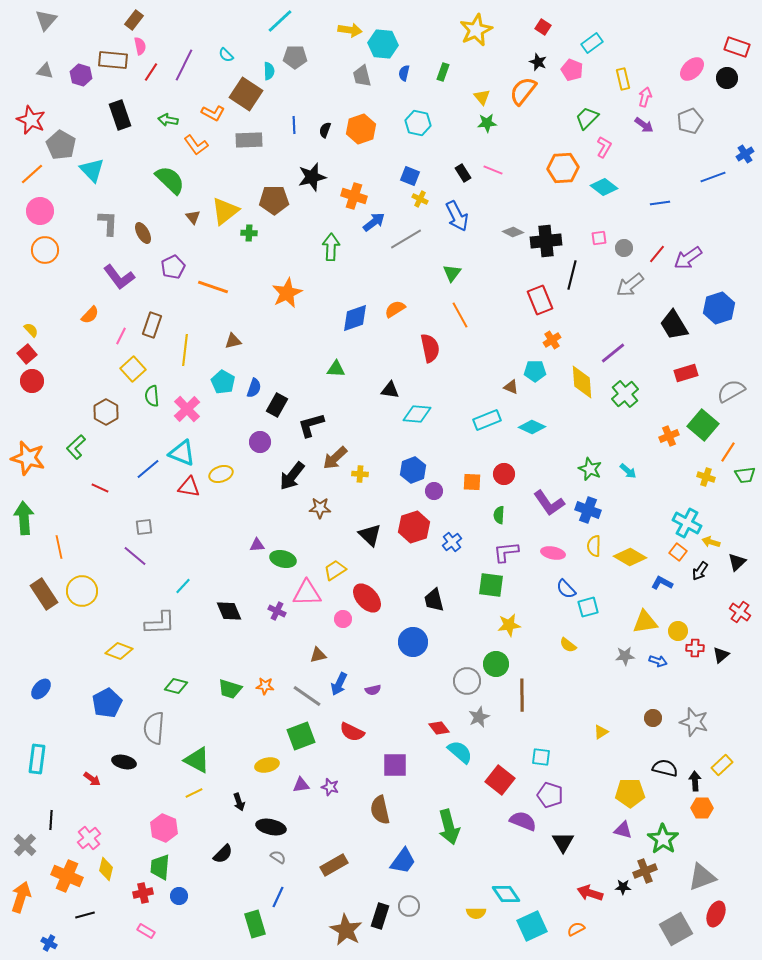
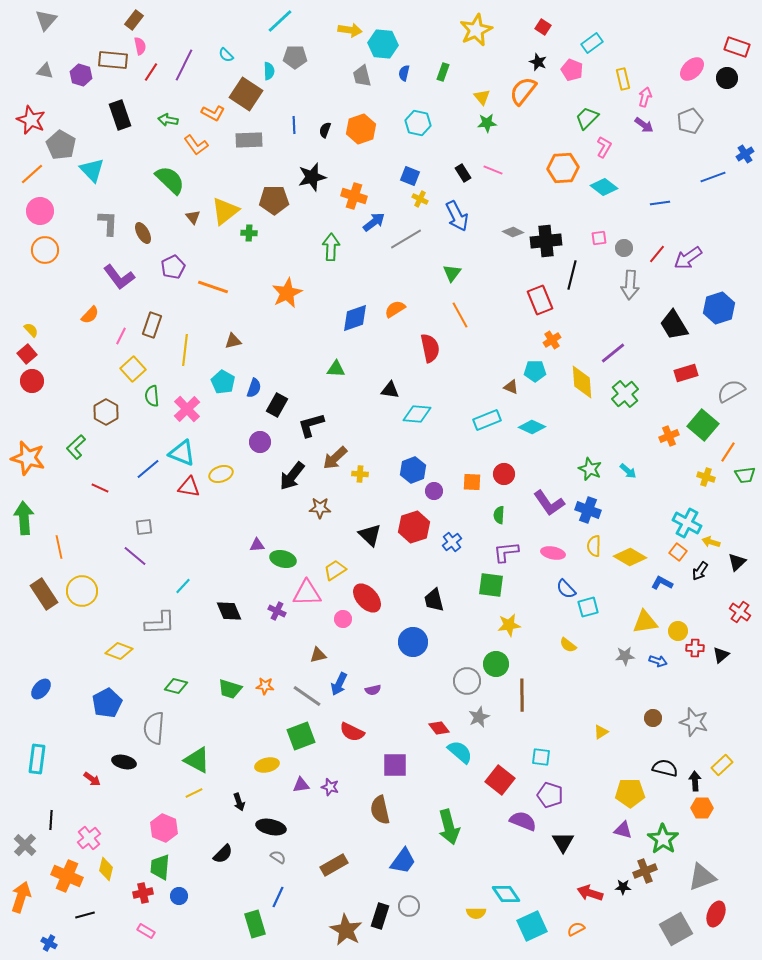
gray arrow at (630, 285): rotated 48 degrees counterclockwise
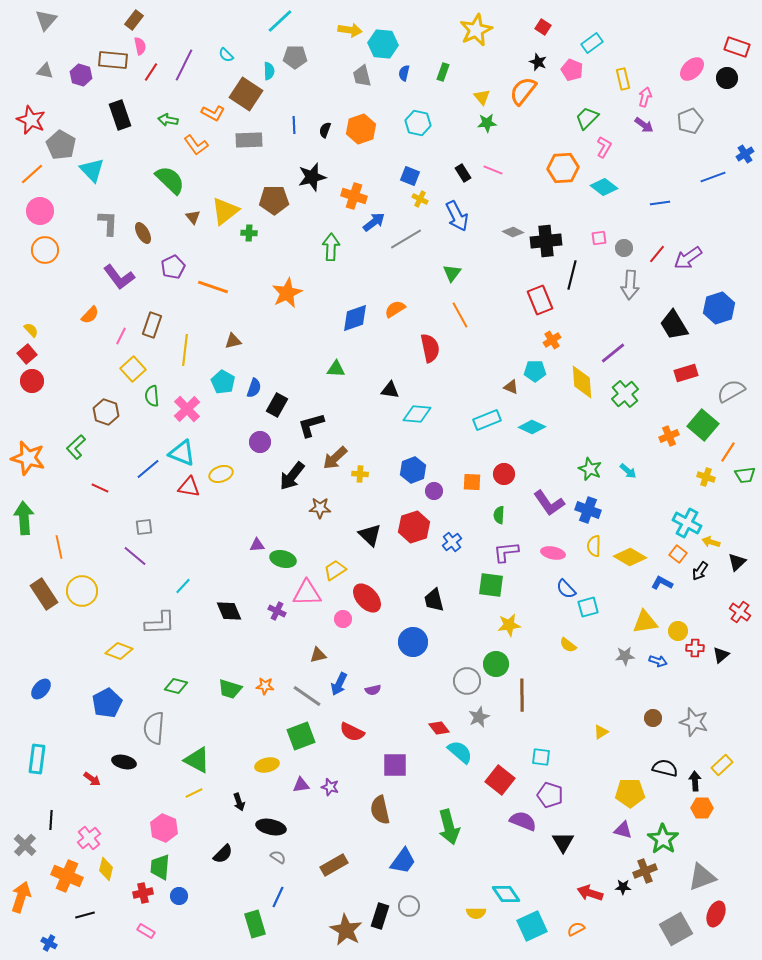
brown hexagon at (106, 412): rotated 10 degrees counterclockwise
orange square at (678, 552): moved 2 px down
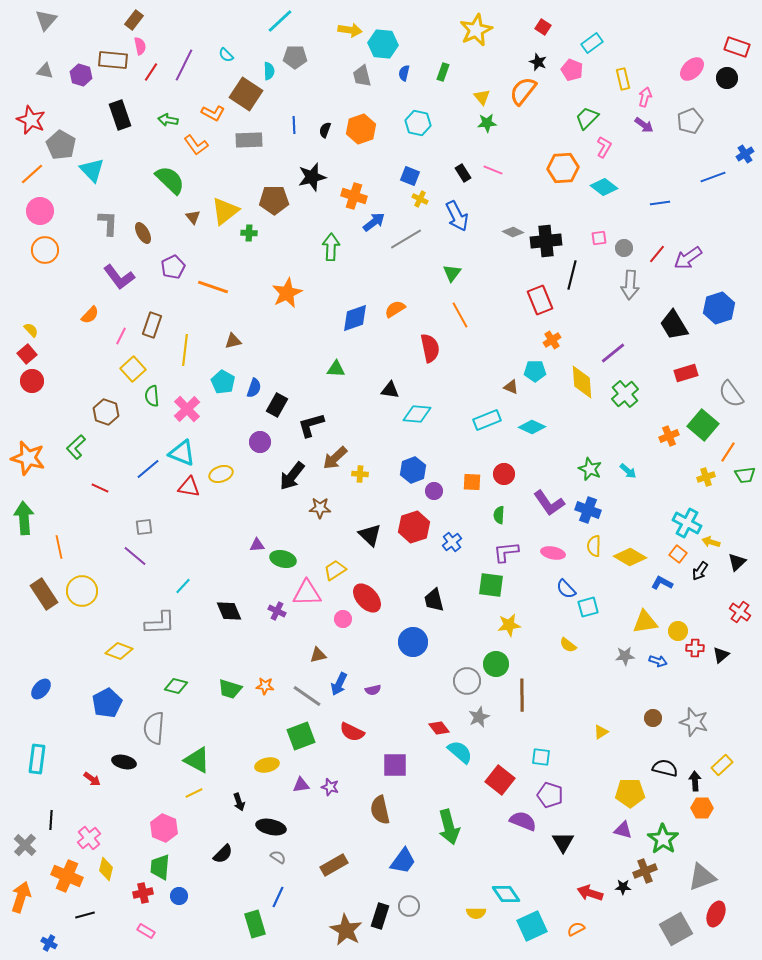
gray semicircle at (731, 391): moved 3 px down; rotated 96 degrees counterclockwise
yellow cross at (706, 477): rotated 36 degrees counterclockwise
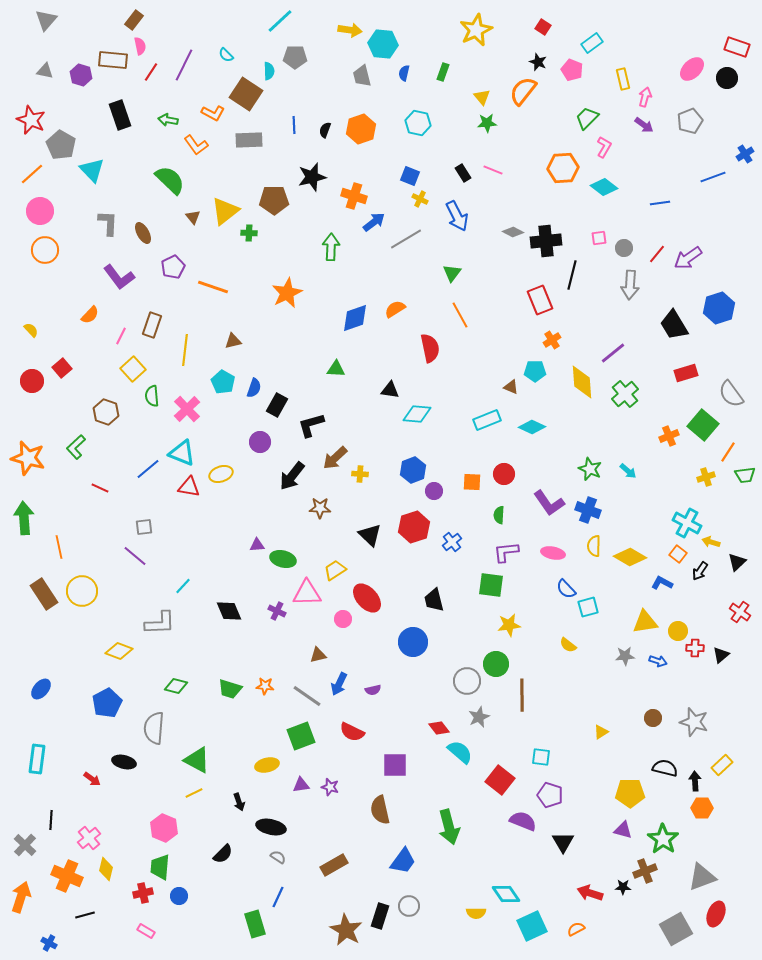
red square at (27, 354): moved 35 px right, 14 px down
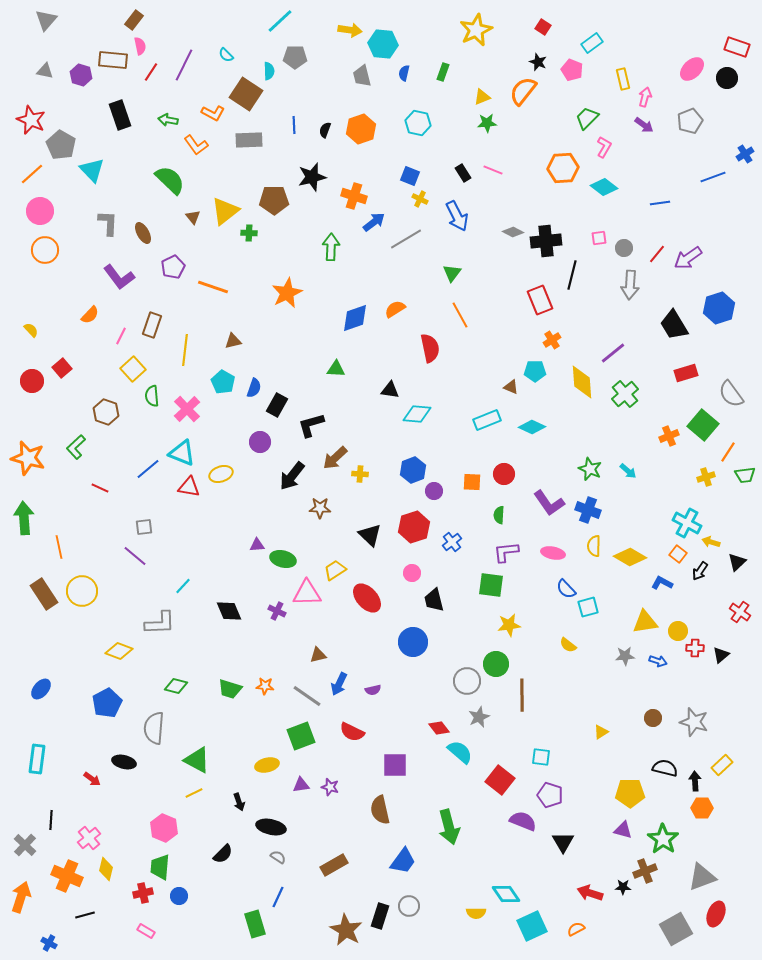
yellow triangle at (482, 97): rotated 48 degrees clockwise
pink circle at (343, 619): moved 69 px right, 46 px up
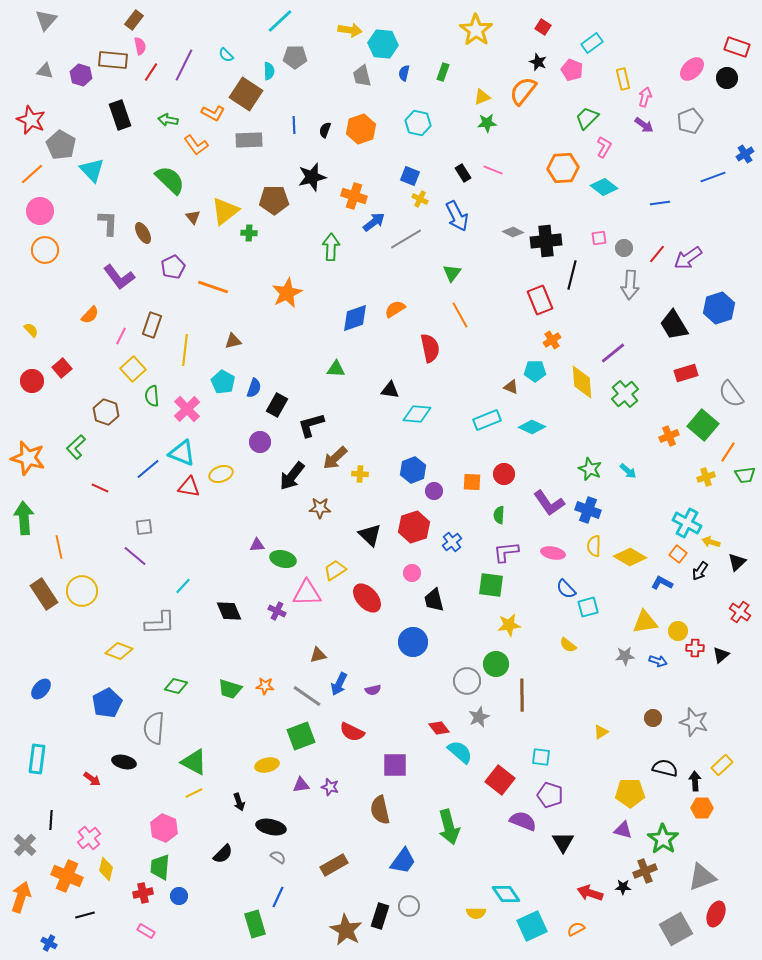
yellow star at (476, 30): rotated 12 degrees counterclockwise
green triangle at (197, 760): moved 3 px left, 2 px down
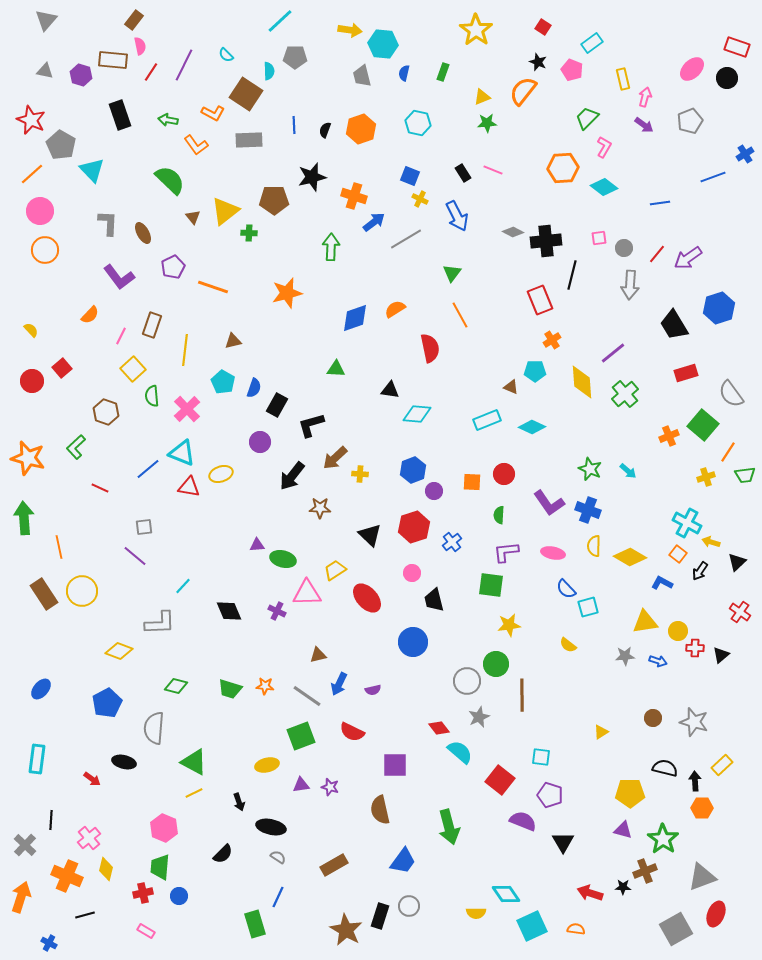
orange star at (287, 293): rotated 12 degrees clockwise
orange semicircle at (576, 929): rotated 36 degrees clockwise
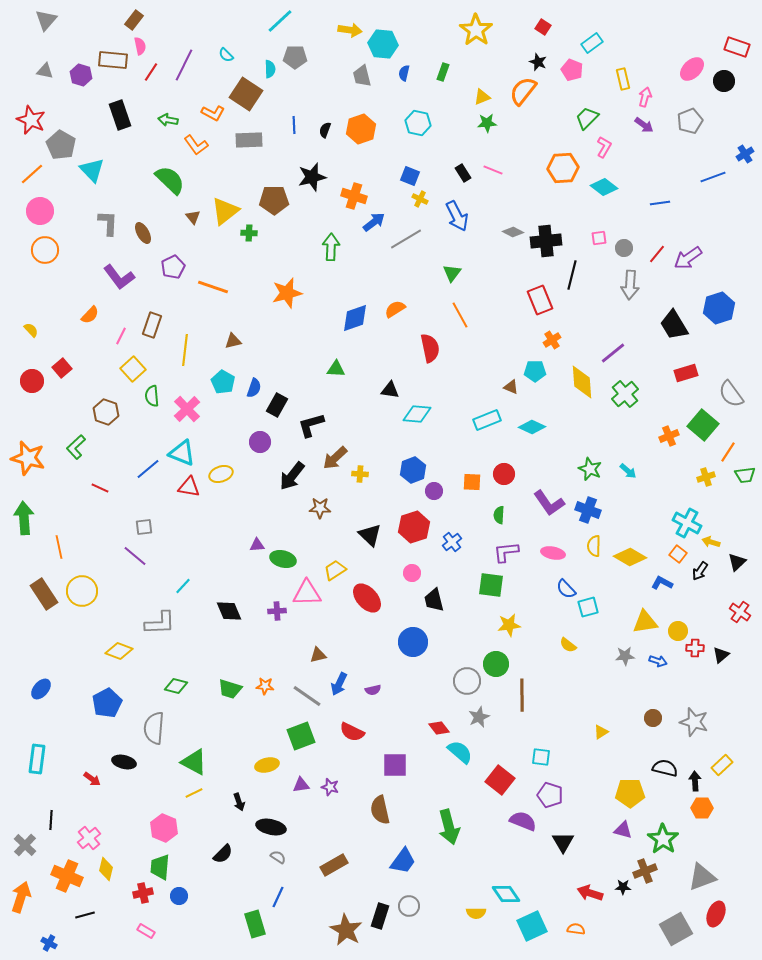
cyan semicircle at (269, 71): moved 1 px right, 2 px up
black circle at (727, 78): moved 3 px left, 3 px down
purple cross at (277, 611): rotated 30 degrees counterclockwise
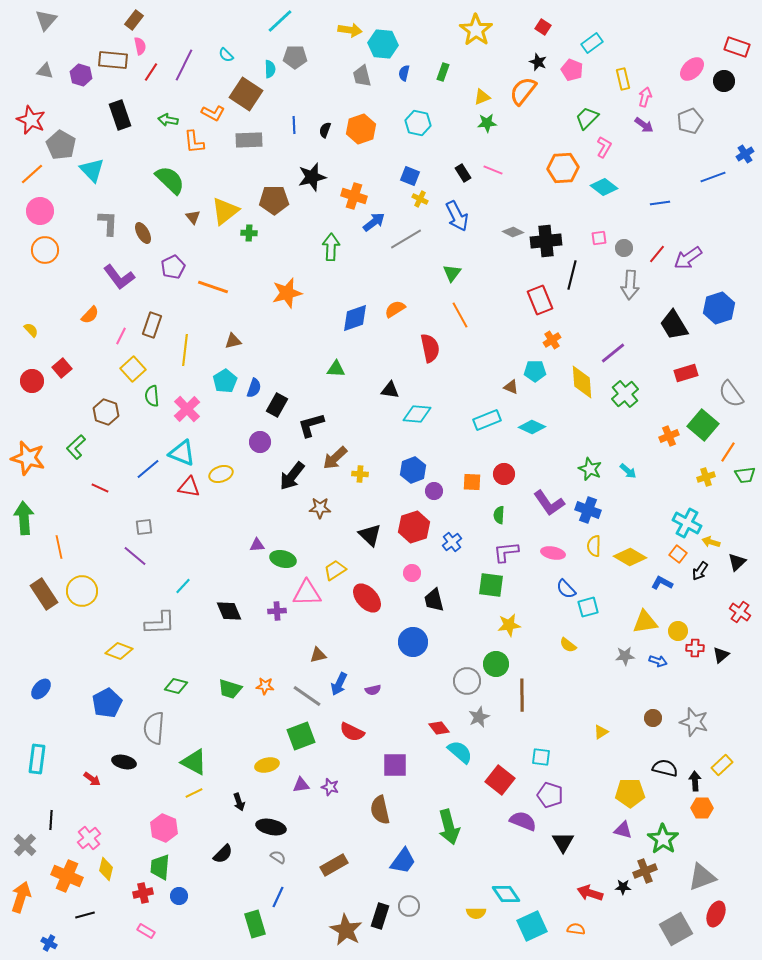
orange L-shape at (196, 145): moved 2 px left, 3 px up; rotated 30 degrees clockwise
cyan pentagon at (223, 382): moved 2 px right, 1 px up; rotated 10 degrees clockwise
